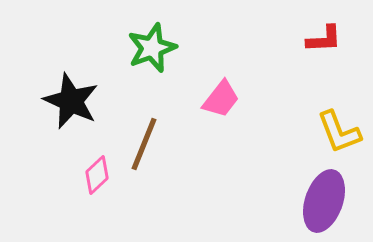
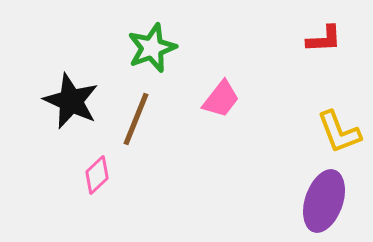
brown line: moved 8 px left, 25 px up
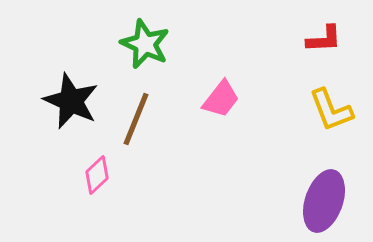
green star: moved 7 px left, 4 px up; rotated 27 degrees counterclockwise
yellow L-shape: moved 8 px left, 22 px up
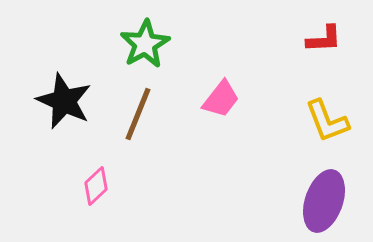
green star: rotated 18 degrees clockwise
black star: moved 7 px left
yellow L-shape: moved 4 px left, 11 px down
brown line: moved 2 px right, 5 px up
pink diamond: moved 1 px left, 11 px down
